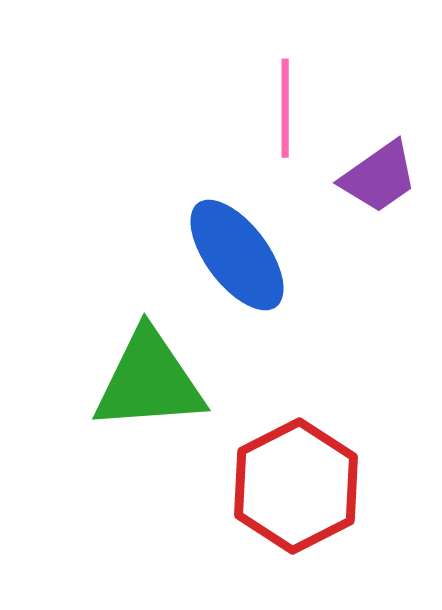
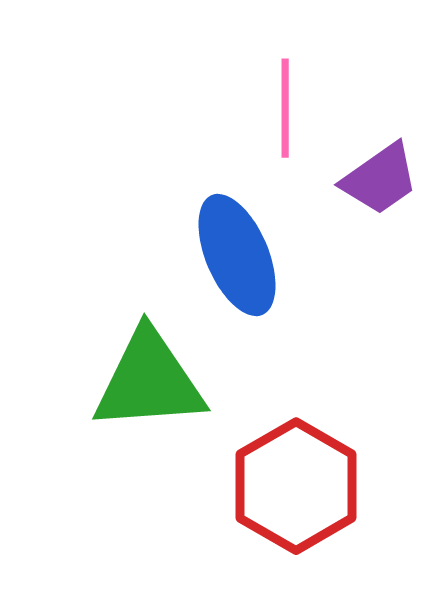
purple trapezoid: moved 1 px right, 2 px down
blue ellipse: rotated 14 degrees clockwise
red hexagon: rotated 3 degrees counterclockwise
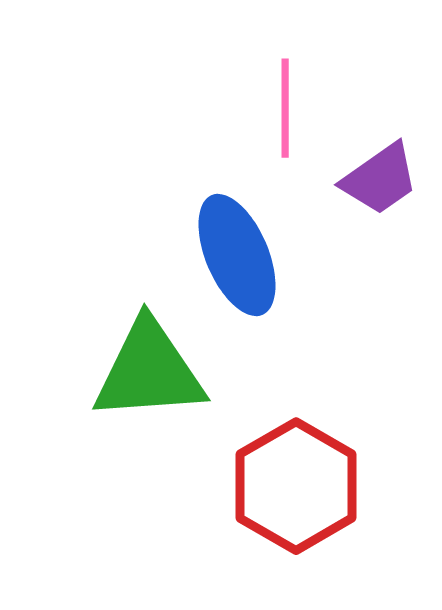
green triangle: moved 10 px up
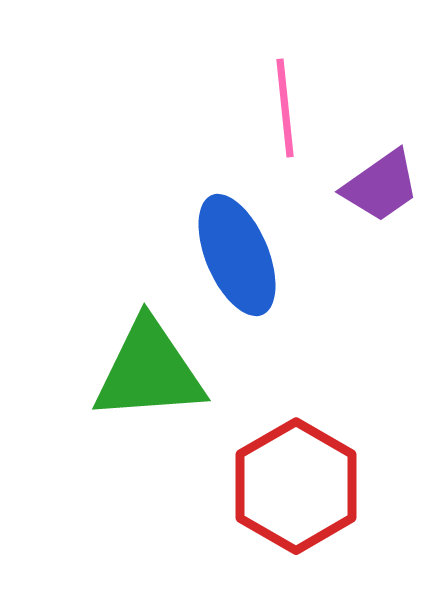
pink line: rotated 6 degrees counterclockwise
purple trapezoid: moved 1 px right, 7 px down
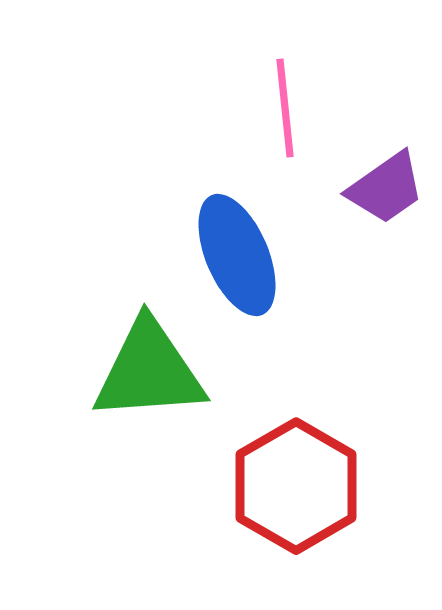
purple trapezoid: moved 5 px right, 2 px down
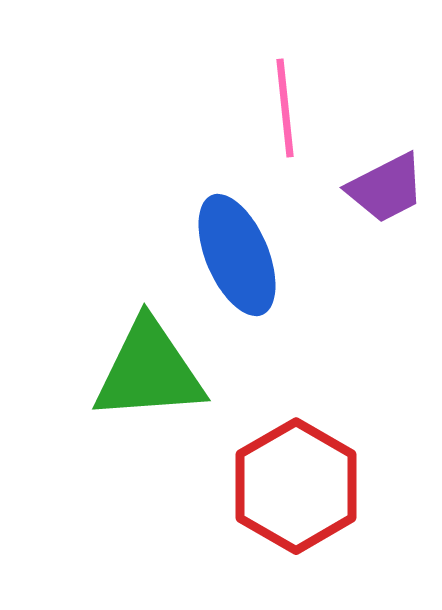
purple trapezoid: rotated 8 degrees clockwise
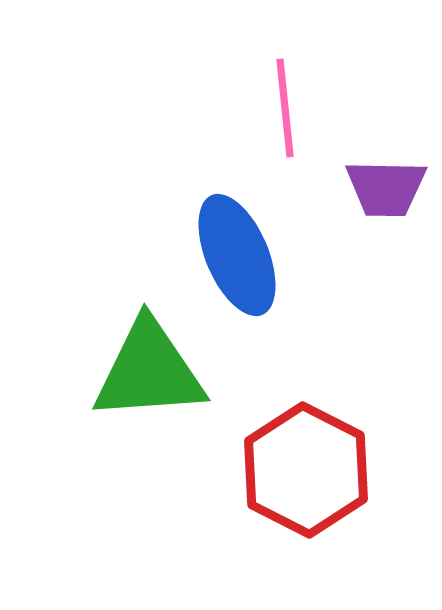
purple trapezoid: rotated 28 degrees clockwise
red hexagon: moved 10 px right, 16 px up; rotated 3 degrees counterclockwise
